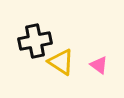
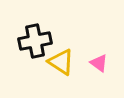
pink triangle: moved 2 px up
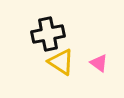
black cross: moved 13 px right, 7 px up
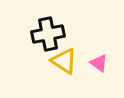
yellow triangle: moved 3 px right, 1 px up
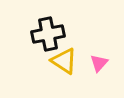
pink triangle: rotated 36 degrees clockwise
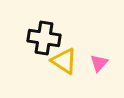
black cross: moved 4 px left, 4 px down; rotated 20 degrees clockwise
